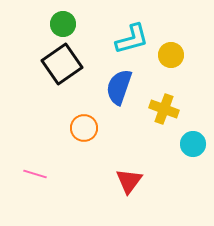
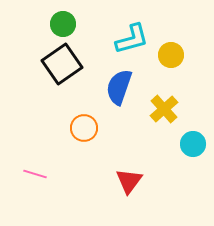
yellow cross: rotated 28 degrees clockwise
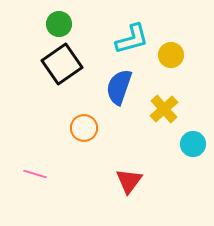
green circle: moved 4 px left
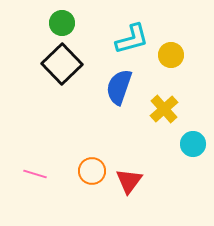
green circle: moved 3 px right, 1 px up
black square: rotated 9 degrees counterclockwise
orange circle: moved 8 px right, 43 px down
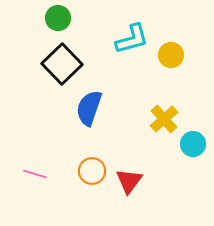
green circle: moved 4 px left, 5 px up
blue semicircle: moved 30 px left, 21 px down
yellow cross: moved 10 px down
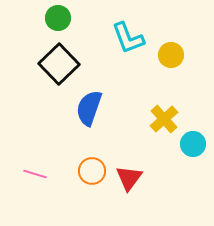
cyan L-shape: moved 4 px left, 1 px up; rotated 84 degrees clockwise
black square: moved 3 px left
red triangle: moved 3 px up
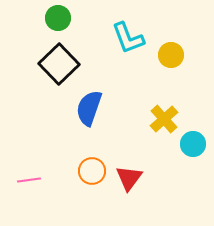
pink line: moved 6 px left, 6 px down; rotated 25 degrees counterclockwise
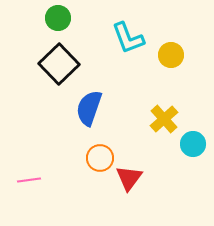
orange circle: moved 8 px right, 13 px up
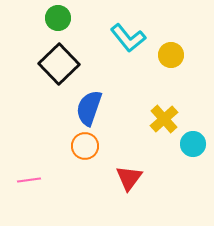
cyan L-shape: rotated 18 degrees counterclockwise
orange circle: moved 15 px left, 12 px up
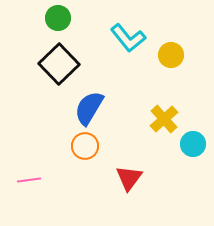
blue semicircle: rotated 12 degrees clockwise
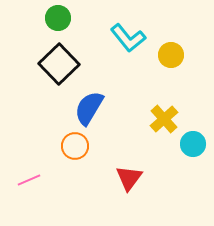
orange circle: moved 10 px left
pink line: rotated 15 degrees counterclockwise
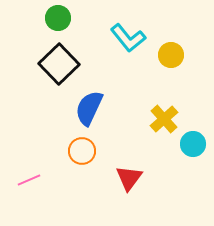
blue semicircle: rotated 6 degrees counterclockwise
orange circle: moved 7 px right, 5 px down
